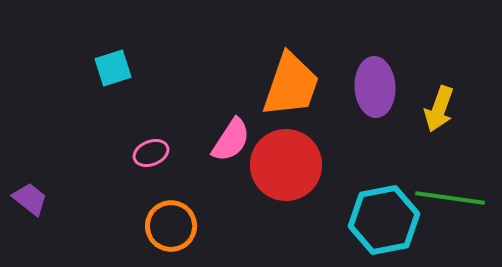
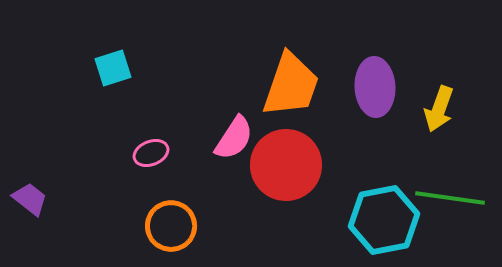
pink semicircle: moved 3 px right, 2 px up
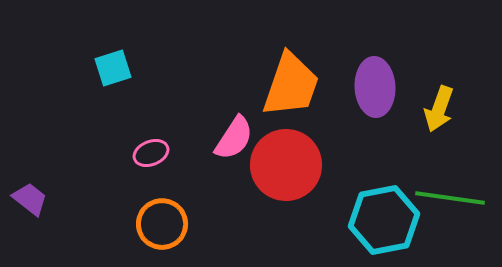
orange circle: moved 9 px left, 2 px up
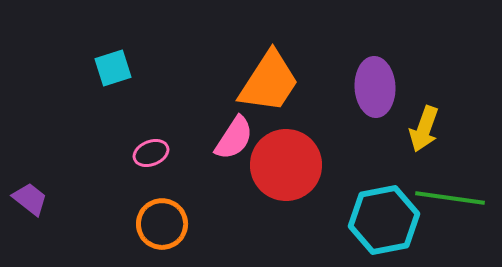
orange trapezoid: moved 22 px left, 3 px up; rotated 14 degrees clockwise
yellow arrow: moved 15 px left, 20 px down
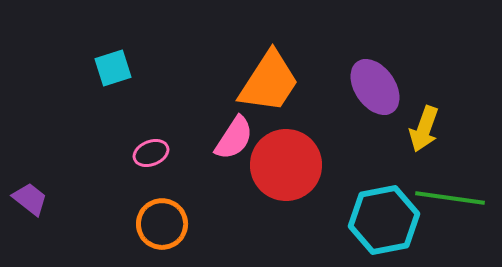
purple ellipse: rotated 32 degrees counterclockwise
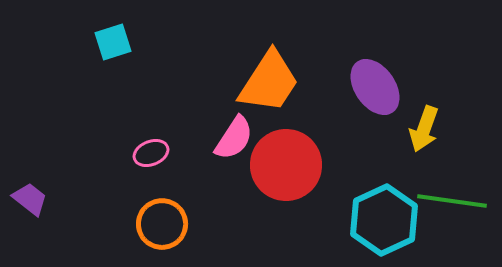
cyan square: moved 26 px up
green line: moved 2 px right, 3 px down
cyan hexagon: rotated 14 degrees counterclockwise
